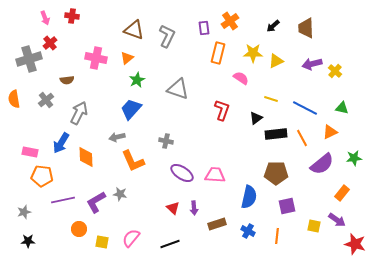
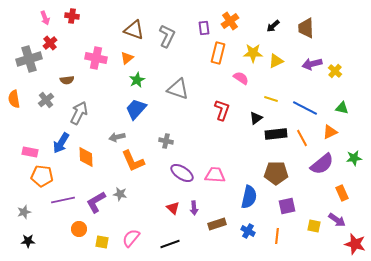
blue trapezoid at (131, 109): moved 5 px right
orange rectangle at (342, 193): rotated 63 degrees counterclockwise
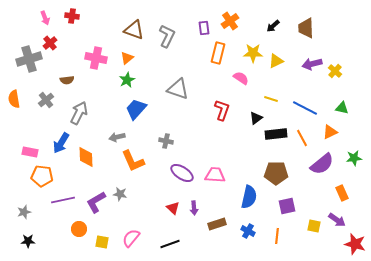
green star at (137, 80): moved 10 px left
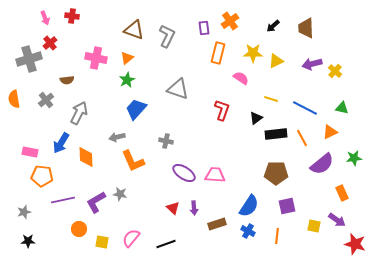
purple ellipse at (182, 173): moved 2 px right
blue semicircle at (249, 197): moved 9 px down; rotated 20 degrees clockwise
black line at (170, 244): moved 4 px left
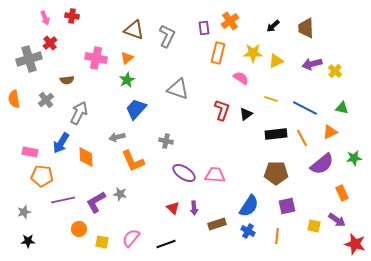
black triangle at (256, 118): moved 10 px left, 4 px up
